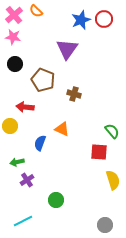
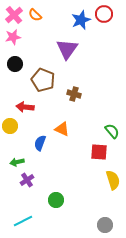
orange semicircle: moved 1 px left, 4 px down
red circle: moved 5 px up
pink star: rotated 21 degrees counterclockwise
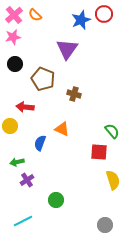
brown pentagon: moved 1 px up
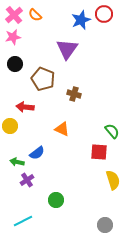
blue semicircle: moved 3 px left, 10 px down; rotated 147 degrees counterclockwise
green arrow: rotated 24 degrees clockwise
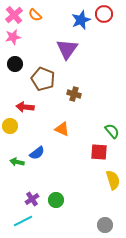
purple cross: moved 5 px right, 19 px down
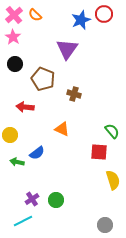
pink star: rotated 28 degrees counterclockwise
yellow circle: moved 9 px down
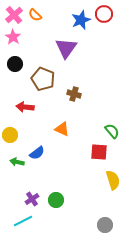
purple triangle: moved 1 px left, 1 px up
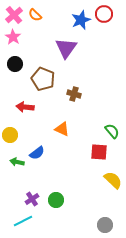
yellow semicircle: rotated 30 degrees counterclockwise
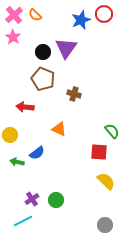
black circle: moved 28 px right, 12 px up
orange triangle: moved 3 px left
yellow semicircle: moved 7 px left, 1 px down
